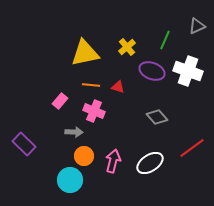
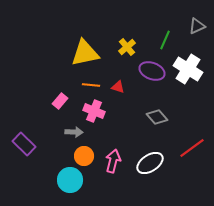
white cross: moved 2 px up; rotated 12 degrees clockwise
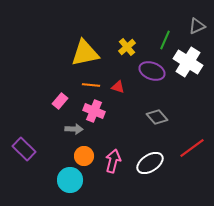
white cross: moved 7 px up
gray arrow: moved 3 px up
purple rectangle: moved 5 px down
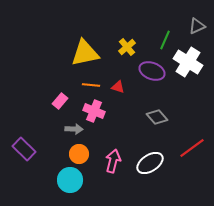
orange circle: moved 5 px left, 2 px up
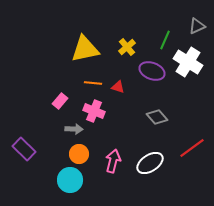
yellow triangle: moved 4 px up
orange line: moved 2 px right, 2 px up
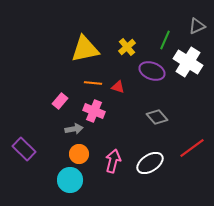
gray arrow: rotated 12 degrees counterclockwise
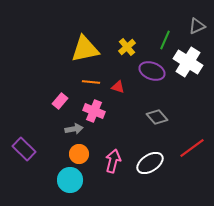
orange line: moved 2 px left, 1 px up
